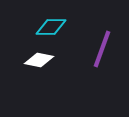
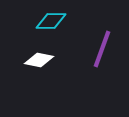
cyan diamond: moved 6 px up
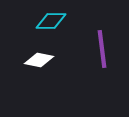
purple line: rotated 27 degrees counterclockwise
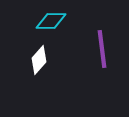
white diamond: rotated 60 degrees counterclockwise
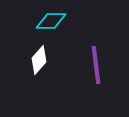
purple line: moved 6 px left, 16 px down
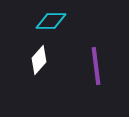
purple line: moved 1 px down
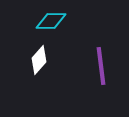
purple line: moved 5 px right
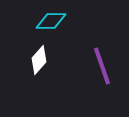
purple line: moved 1 px right; rotated 12 degrees counterclockwise
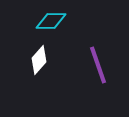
purple line: moved 4 px left, 1 px up
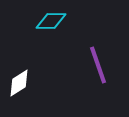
white diamond: moved 20 px left, 23 px down; rotated 16 degrees clockwise
